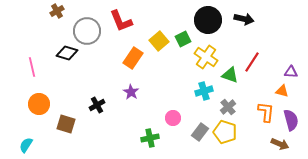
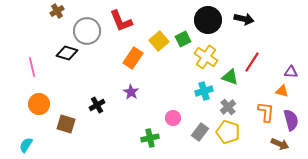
green triangle: moved 2 px down
yellow pentagon: moved 3 px right
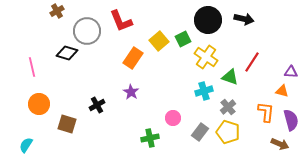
brown square: moved 1 px right
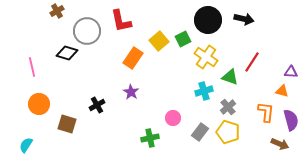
red L-shape: rotated 10 degrees clockwise
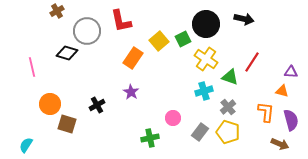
black circle: moved 2 px left, 4 px down
yellow cross: moved 2 px down
orange circle: moved 11 px right
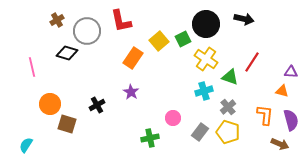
brown cross: moved 9 px down
orange L-shape: moved 1 px left, 3 px down
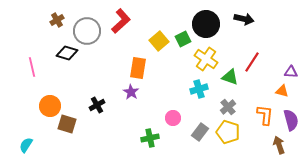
red L-shape: rotated 120 degrees counterclockwise
orange rectangle: moved 5 px right, 10 px down; rotated 25 degrees counterclockwise
cyan cross: moved 5 px left, 2 px up
orange circle: moved 2 px down
brown arrow: moved 1 px left, 1 px down; rotated 132 degrees counterclockwise
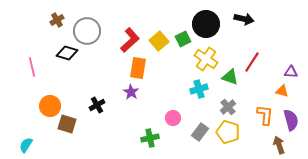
red L-shape: moved 9 px right, 19 px down
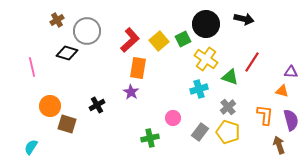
cyan semicircle: moved 5 px right, 2 px down
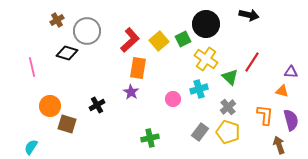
black arrow: moved 5 px right, 4 px up
green triangle: rotated 24 degrees clockwise
pink circle: moved 19 px up
